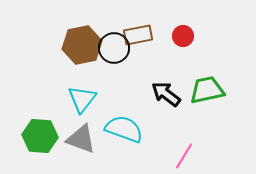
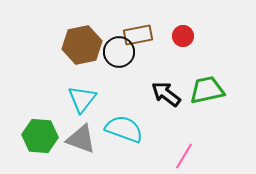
black circle: moved 5 px right, 4 px down
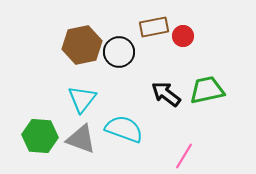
brown rectangle: moved 16 px right, 8 px up
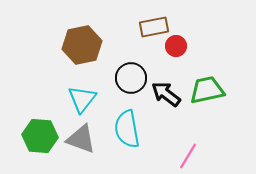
red circle: moved 7 px left, 10 px down
black circle: moved 12 px right, 26 px down
cyan semicircle: moved 3 px right; rotated 120 degrees counterclockwise
pink line: moved 4 px right
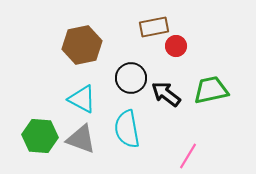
green trapezoid: moved 4 px right
cyan triangle: rotated 40 degrees counterclockwise
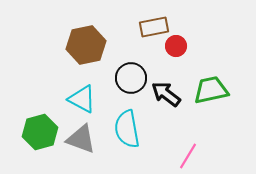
brown hexagon: moved 4 px right
green hexagon: moved 4 px up; rotated 20 degrees counterclockwise
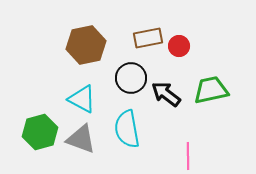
brown rectangle: moved 6 px left, 11 px down
red circle: moved 3 px right
pink line: rotated 32 degrees counterclockwise
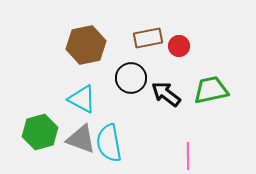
cyan semicircle: moved 18 px left, 14 px down
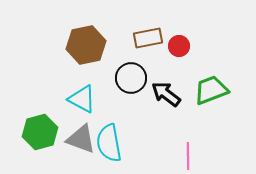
green trapezoid: rotated 9 degrees counterclockwise
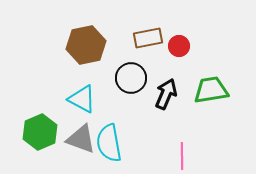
green trapezoid: rotated 12 degrees clockwise
black arrow: rotated 76 degrees clockwise
green hexagon: rotated 8 degrees counterclockwise
pink line: moved 6 px left
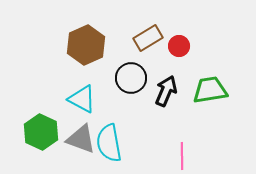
brown rectangle: rotated 20 degrees counterclockwise
brown hexagon: rotated 12 degrees counterclockwise
green trapezoid: moved 1 px left
black arrow: moved 3 px up
green hexagon: moved 1 px right; rotated 12 degrees counterclockwise
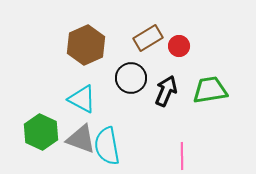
cyan semicircle: moved 2 px left, 3 px down
